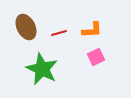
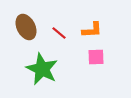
red line: rotated 56 degrees clockwise
pink square: rotated 24 degrees clockwise
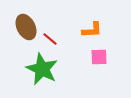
red line: moved 9 px left, 6 px down
pink square: moved 3 px right
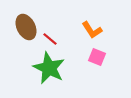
orange L-shape: rotated 60 degrees clockwise
pink square: moved 2 px left; rotated 24 degrees clockwise
green star: moved 7 px right, 1 px up
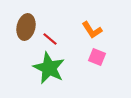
brown ellipse: rotated 40 degrees clockwise
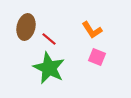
red line: moved 1 px left
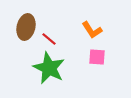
pink square: rotated 18 degrees counterclockwise
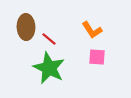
brown ellipse: rotated 15 degrees counterclockwise
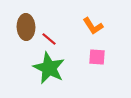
orange L-shape: moved 1 px right, 4 px up
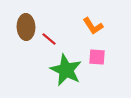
green star: moved 17 px right, 2 px down
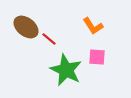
brown ellipse: rotated 50 degrees counterclockwise
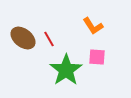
brown ellipse: moved 3 px left, 11 px down
red line: rotated 21 degrees clockwise
green star: rotated 12 degrees clockwise
